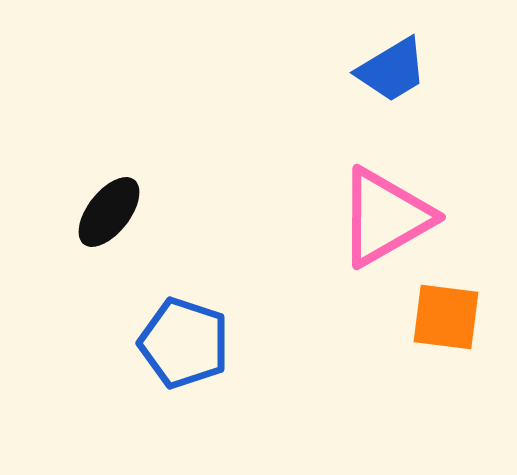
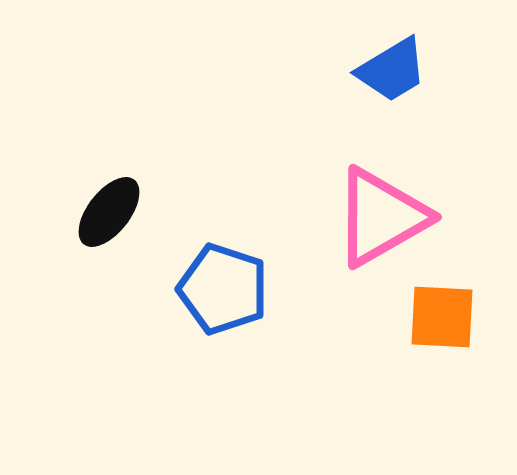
pink triangle: moved 4 px left
orange square: moved 4 px left; rotated 4 degrees counterclockwise
blue pentagon: moved 39 px right, 54 px up
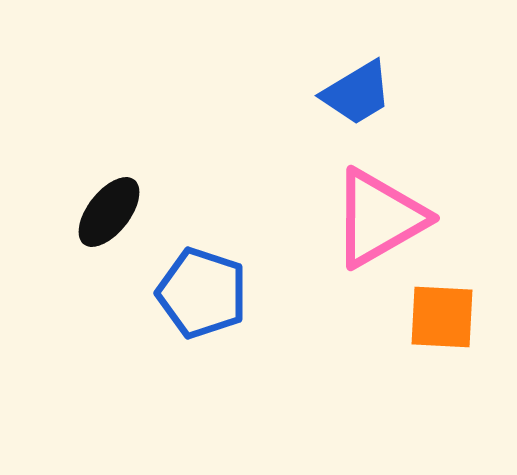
blue trapezoid: moved 35 px left, 23 px down
pink triangle: moved 2 px left, 1 px down
blue pentagon: moved 21 px left, 4 px down
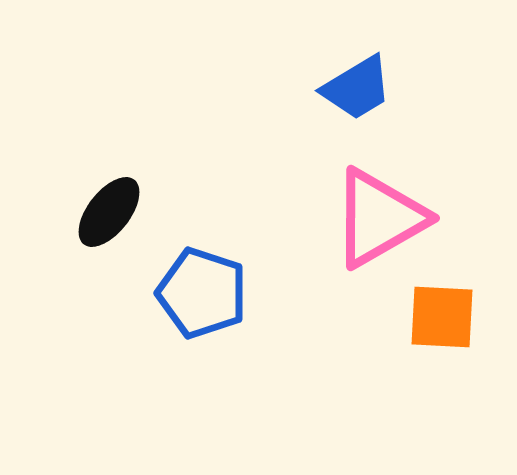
blue trapezoid: moved 5 px up
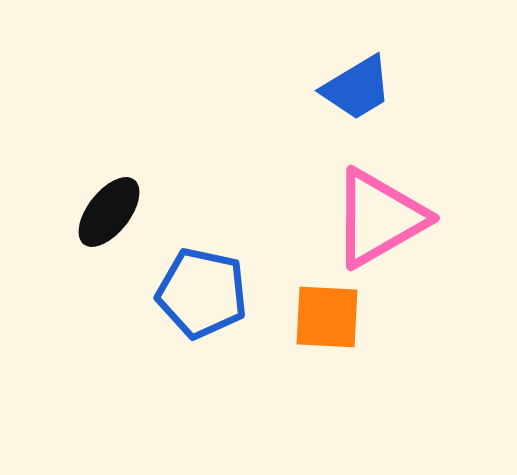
blue pentagon: rotated 6 degrees counterclockwise
orange square: moved 115 px left
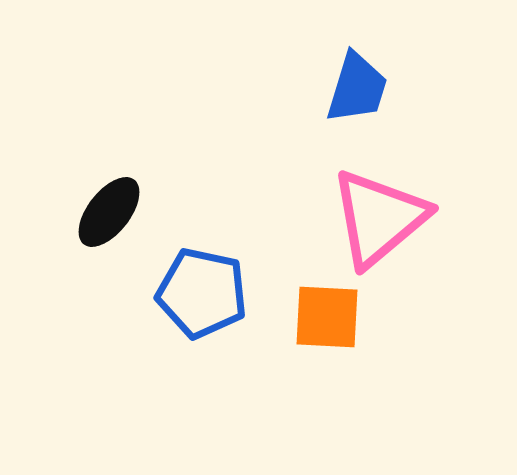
blue trapezoid: rotated 42 degrees counterclockwise
pink triangle: rotated 10 degrees counterclockwise
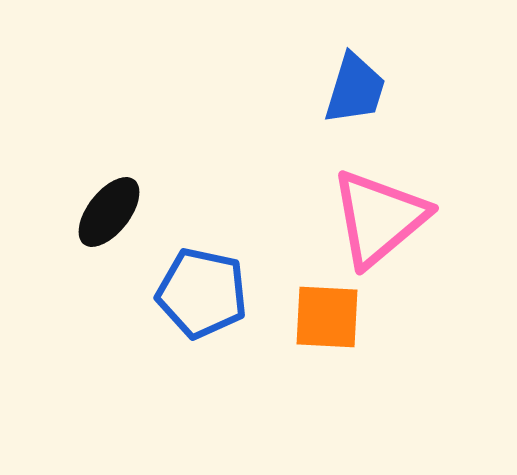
blue trapezoid: moved 2 px left, 1 px down
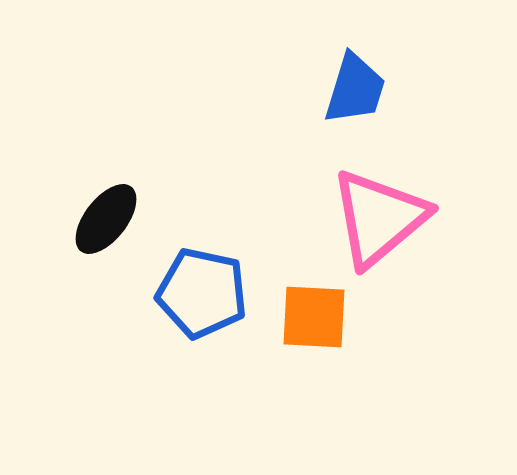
black ellipse: moved 3 px left, 7 px down
orange square: moved 13 px left
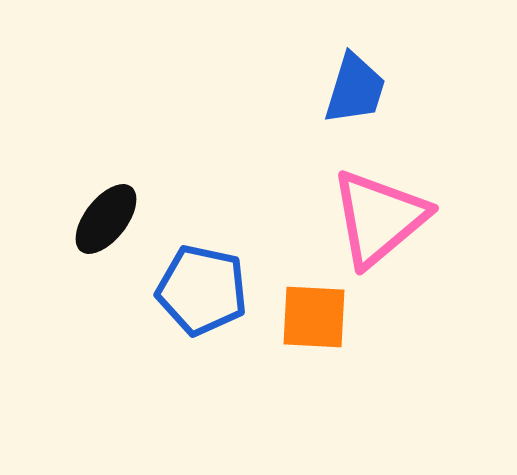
blue pentagon: moved 3 px up
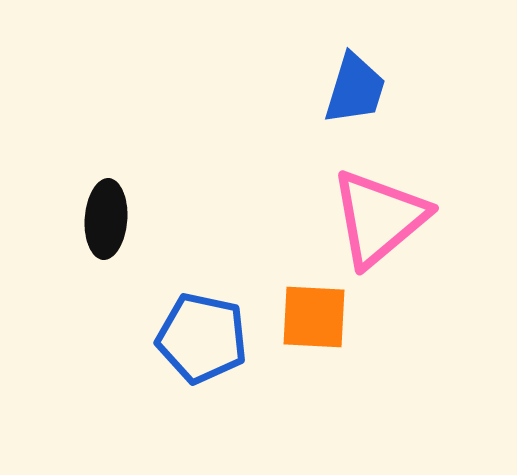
black ellipse: rotated 34 degrees counterclockwise
blue pentagon: moved 48 px down
